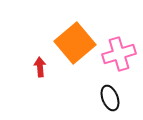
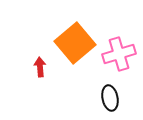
black ellipse: rotated 10 degrees clockwise
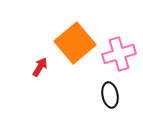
red arrow: rotated 36 degrees clockwise
black ellipse: moved 3 px up
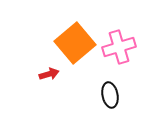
pink cross: moved 7 px up
red arrow: moved 9 px right, 7 px down; rotated 42 degrees clockwise
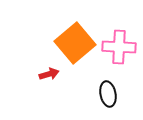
pink cross: rotated 20 degrees clockwise
black ellipse: moved 2 px left, 1 px up
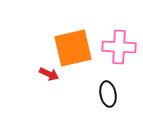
orange square: moved 2 px left, 5 px down; rotated 27 degrees clockwise
red arrow: rotated 42 degrees clockwise
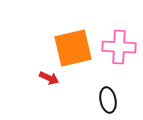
red arrow: moved 4 px down
black ellipse: moved 6 px down
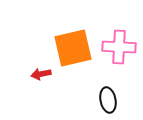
red arrow: moved 8 px left, 4 px up; rotated 144 degrees clockwise
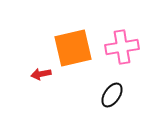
pink cross: moved 3 px right; rotated 12 degrees counterclockwise
black ellipse: moved 4 px right, 5 px up; rotated 45 degrees clockwise
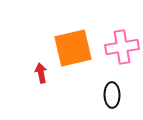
red arrow: moved 1 px up; rotated 90 degrees clockwise
black ellipse: rotated 35 degrees counterclockwise
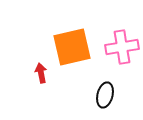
orange square: moved 1 px left, 1 px up
black ellipse: moved 7 px left; rotated 15 degrees clockwise
